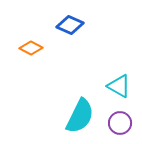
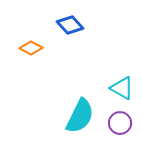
blue diamond: rotated 24 degrees clockwise
cyan triangle: moved 3 px right, 2 px down
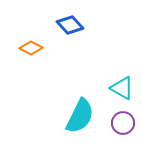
purple circle: moved 3 px right
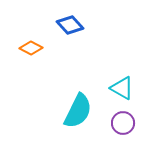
cyan semicircle: moved 2 px left, 5 px up
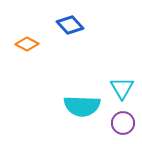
orange diamond: moved 4 px left, 4 px up
cyan triangle: rotated 30 degrees clockwise
cyan semicircle: moved 4 px right, 5 px up; rotated 66 degrees clockwise
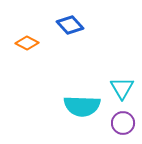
orange diamond: moved 1 px up
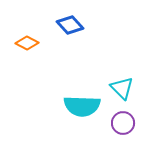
cyan triangle: rotated 15 degrees counterclockwise
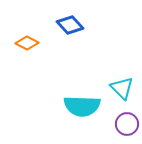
purple circle: moved 4 px right, 1 px down
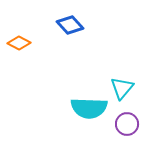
orange diamond: moved 8 px left
cyan triangle: rotated 25 degrees clockwise
cyan semicircle: moved 7 px right, 2 px down
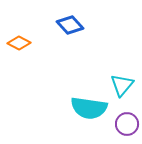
cyan triangle: moved 3 px up
cyan semicircle: rotated 6 degrees clockwise
